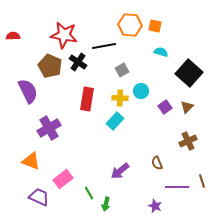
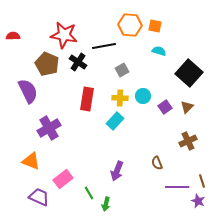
cyan semicircle: moved 2 px left, 1 px up
brown pentagon: moved 3 px left, 2 px up
cyan circle: moved 2 px right, 5 px down
purple arrow: moved 3 px left; rotated 30 degrees counterclockwise
purple star: moved 43 px right, 5 px up
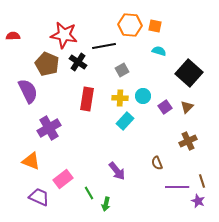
cyan rectangle: moved 10 px right
purple arrow: rotated 60 degrees counterclockwise
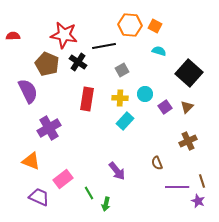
orange square: rotated 16 degrees clockwise
cyan circle: moved 2 px right, 2 px up
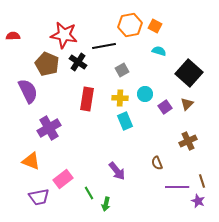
orange hexagon: rotated 15 degrees counterclockwise
brown triangle: moved 3 px up
cyan rectangle: rotated 66 degrees counterclockwise
purple trapezoid: rotated 145 degrees clockwise
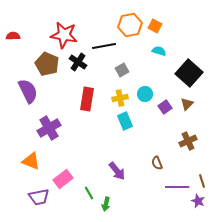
yellow cross: rotated 14 degrees counterclockwise
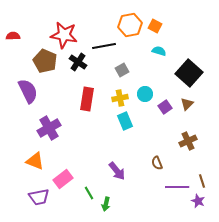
brown pentagon: moved 2 px left, 3 px up
orange triangle: moved 4 px right
